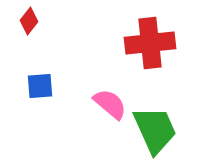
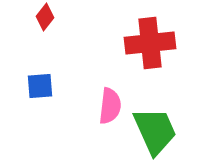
red diamond: moved 16 px right, 4 px up
pink semicircle: moved 2 px down; rotated 57 degrees clockwise
green trapezoid: moved 1 px down
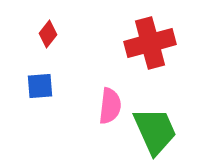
red diamond: moved 3 px right, 17 px down
red cross: rotated 9 degrees counterclockwise
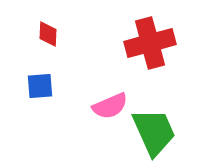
red diamond: rotated 36 degrees counterclockwise
pink semicircle: rotated 60 degrees clockwise
green trapezoid: moved 1 px left, 1 px down
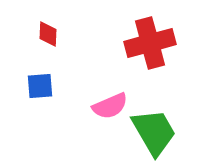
green trapezoid: rotated 6 degrees counterclockwise
